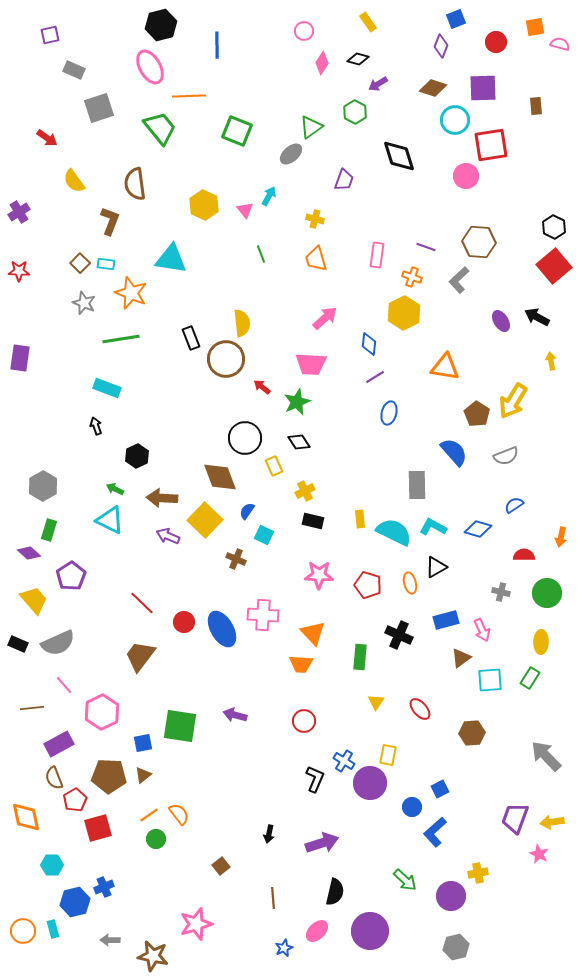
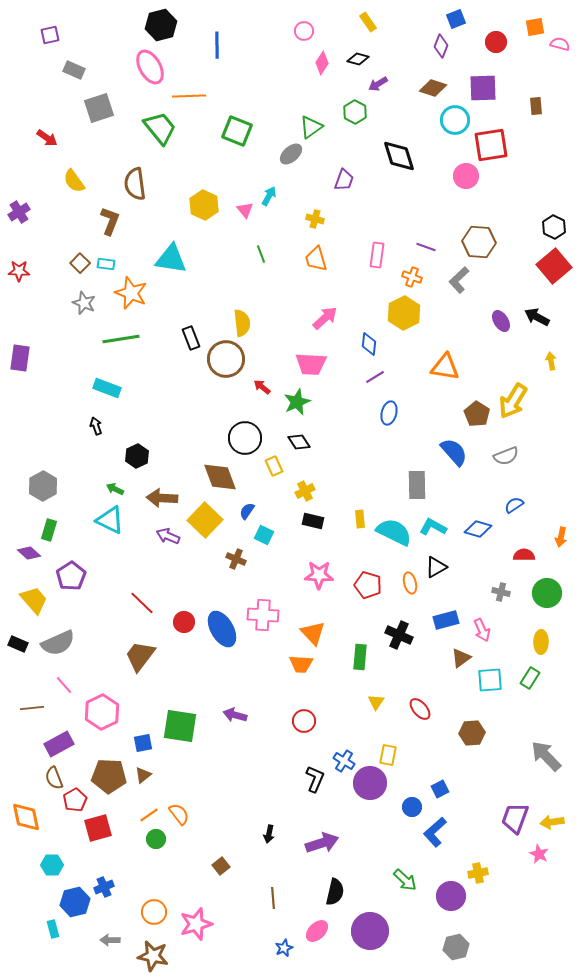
orange circle at (23, 931): moved 131 px right, 19 px up
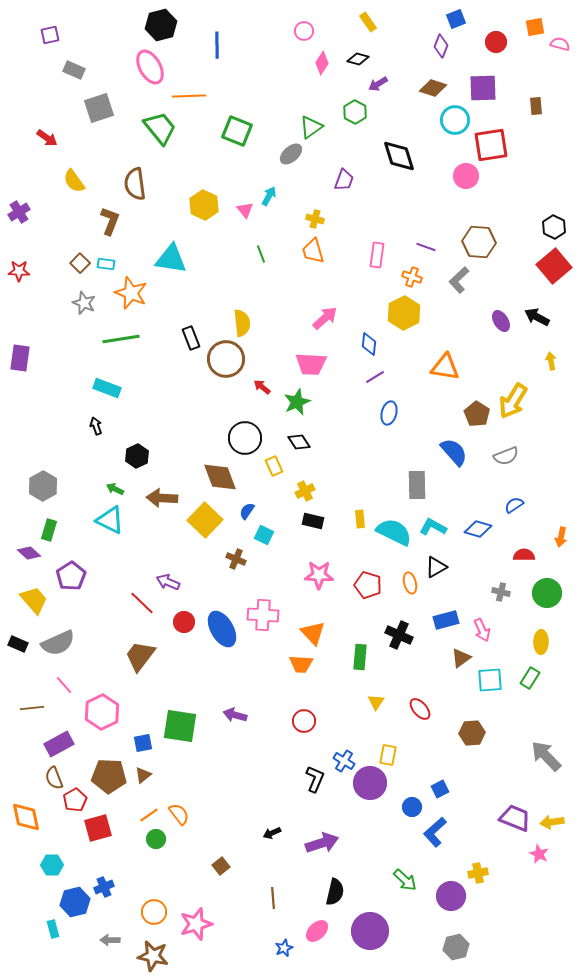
orange trapezoid at (316, 259): moved 3 px left, 8 px up
purple arrow at (168, 536): moved 46 px down
purple trapezoid at (515, 818): rotated 92 degrees clockwise
black arrow at (269, 834): moved 3 px right, 1 px up; rotated 54 degrees clockwise
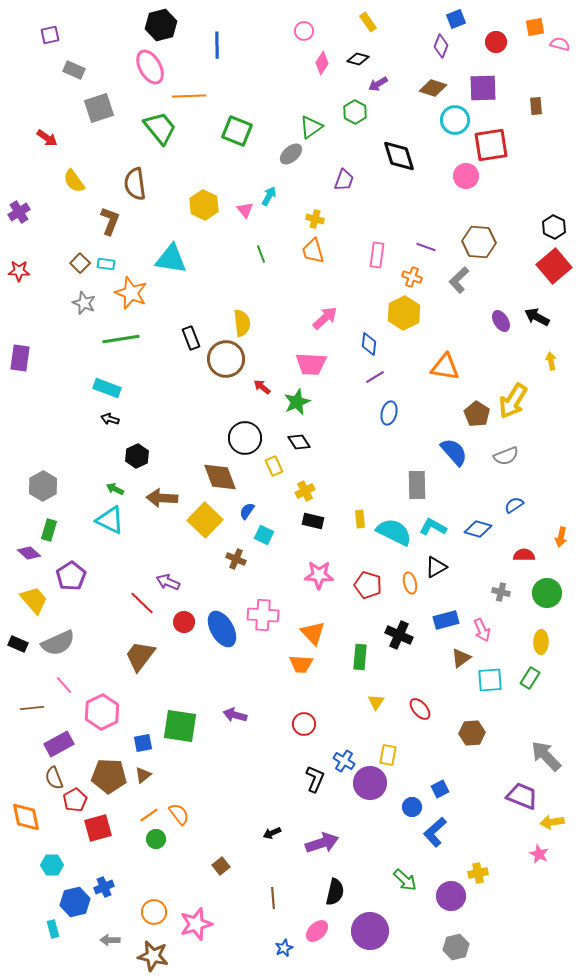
black arrow at (96, 426): moved 14 px right, 7 px up; rotated 54 degrees counterclockwise
red circle at (304, 721): moved 3 px down
purple trapezoid at (515, 818): moved 7 px right, 22 px up
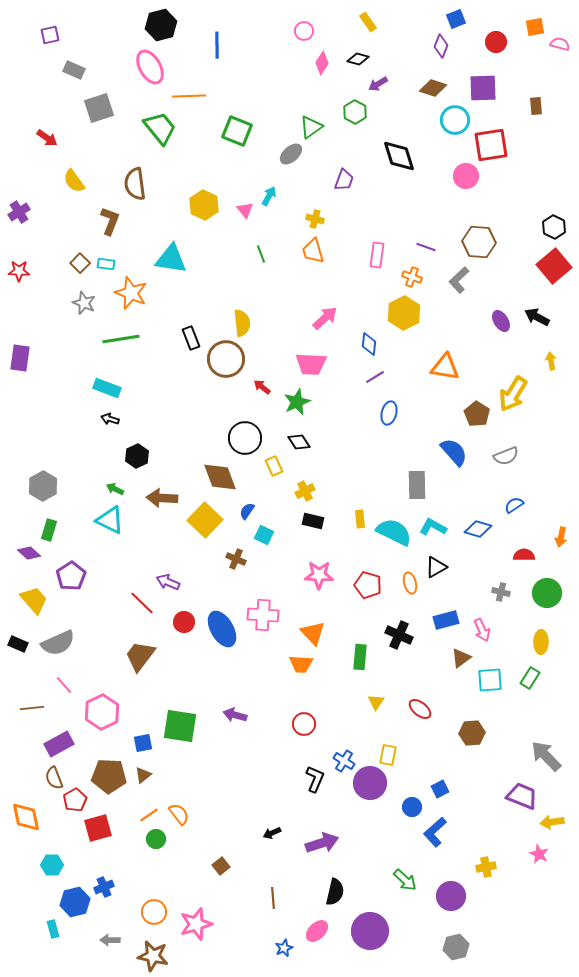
yellow arrow at (513, 401): moved 7 px up
red ellipse at (420, 709): rotated 10 degrees counterclockwise
yellow cross at (478, 873): moved 8 px right, 6 px up
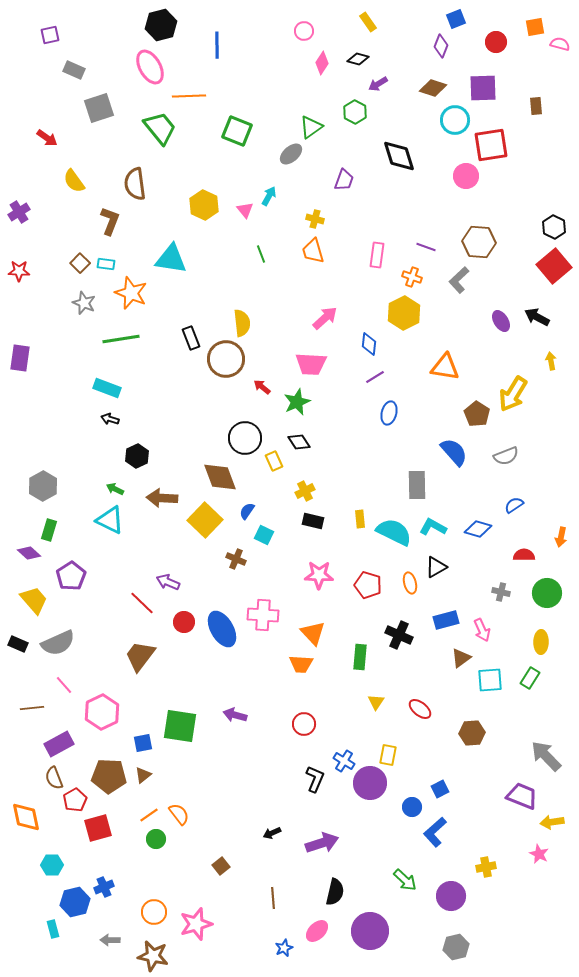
yellow rectangle at (274, 466): moved 5 px up
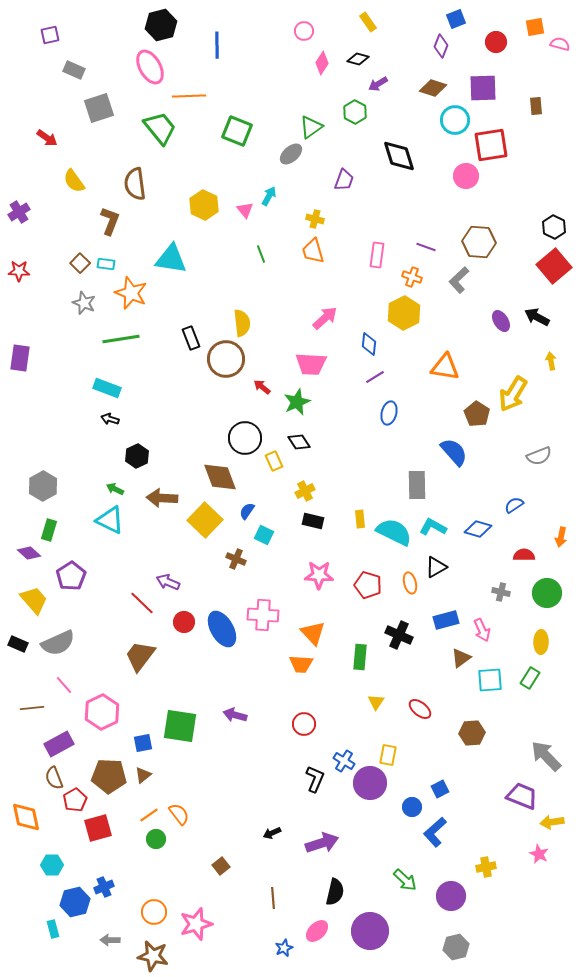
gray semicircle at (506, 456): moved 33 px right
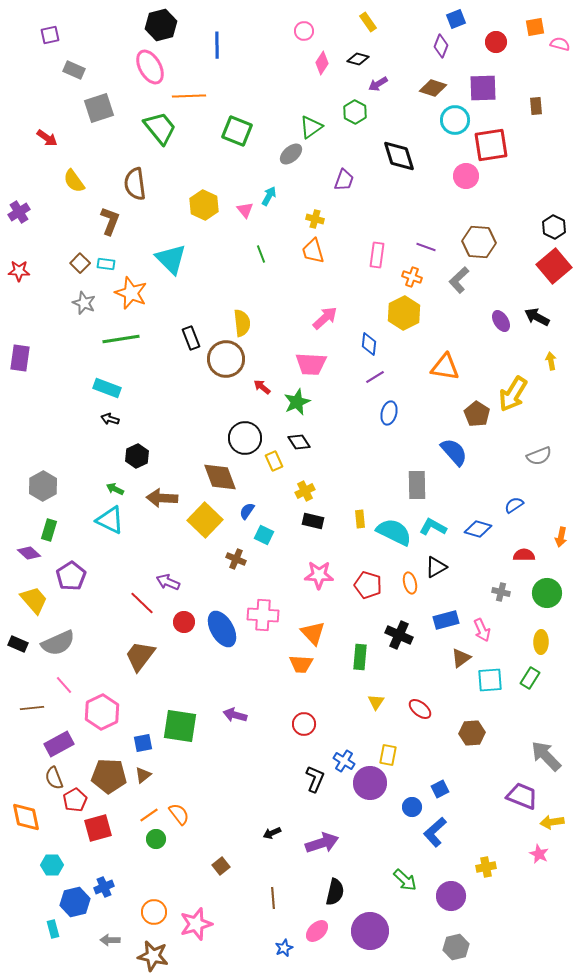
cyan triangle at (171, 259): rotated 36 degrees clockwise
